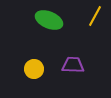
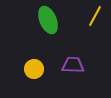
green ellipse: moved 1 px left; rotated 44 degrees clockwise
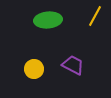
green ellipse: rotated 72 degrees counterclockwise
purple trapezoid: rotated 25 degrees clockwise
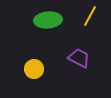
yellow line: moved 5 px left
purple trapezoid: moved 6 px right, 7 px up
